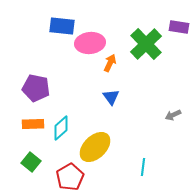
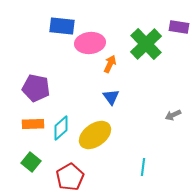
orange arrow: moved 1 px down
yellow ellipse: moved 12 px up; rotated 8 degrees clockwise
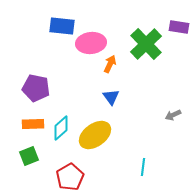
pink ellipse: moved 1 px right
green square: moved 2 px left, 6 px up; rotated 30 degrees clockwise
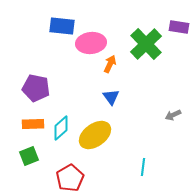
red pentagon: moved 1 px down
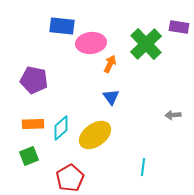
purple pentagon: moved 2 px left, 8 px up
gray arrow: rotated 21 degrees clockwise
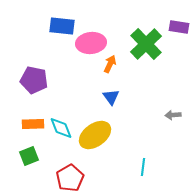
cyan diamond: rotated 70 degrees counterclockwise
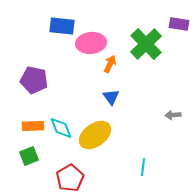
purple rectangle: moved 3 px up
orange rectangle: moved 2 px down
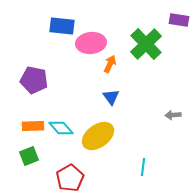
purple rectangle: moved 4 px up
cyan diamond: rotated 20 degrees counterclockwise
yellow ellipse: moved 3 px right, 1 px down
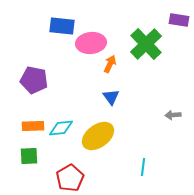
cyan diamond: rotated 55 degrees counterclockwise
green square: rotated 18 degrees clockwise
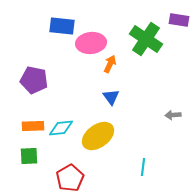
green cross: moved 5 px up; rotated 12 degrees counterclockwise
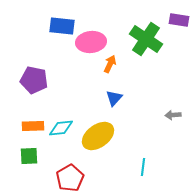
pink ellipse: moved 1 px up
blue triangle: moved 3 px right, 1 px down; rotated 18 degrees clockwise
